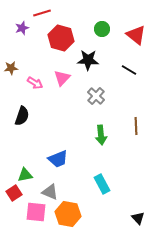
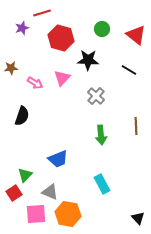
green triangle: rotated 35 degrees counterclockwise
pink square: moved 2 px down; rotated 10 degrees counterclockwise
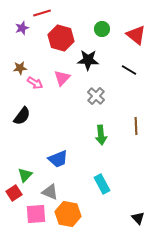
brown star: moved 9 px right
black semicircle: rotated 18 degrees clockwise
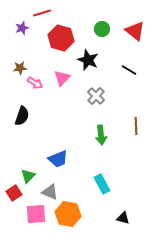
red triangle: moved 1 px left, 4 px up
black star: rotated 20 degrees clockwise
black semicircle: rotated 18 degrees counterclockwise
green triangle: moved 3 px right, 1 px down
black triangle: moved 15 px left; rotated 32 degrees counterclockwise
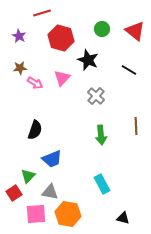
purple star: moved 3 px left, 8 px down; rotated 24 degrees counterclockwise
black semicircle: moved 13 px right, 14 px down
blue trapezoid: moved 6 px left
gray triangle: rotated 12 degrees counterclockwise
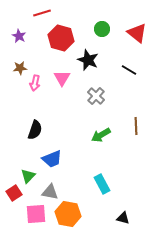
red triangle: moved 2 px right, 2 px down
pink triangle: rotated 12 degrees counterclockwise
pink arrow: rotated 70 degrees clockwise
green arrow: rotated 66 degrees clockwise
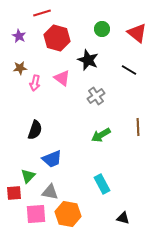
red hexagon: moved 4 px left
pink triangle: rotated 24 degrees counterclockwise
gray cross: rotated 12 degrees clockwise
brown line: moved 2 px right, 1 px down
red square: rotated 28 degrees clockwise
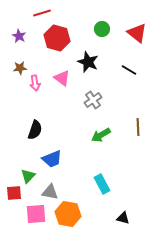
black star: moved 2 px down
pink arrow: rotated 21 degrees counterclockwise
gray cross: moved 3 px left, 4 px down
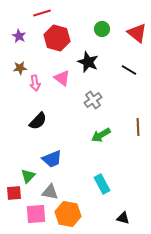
black semicircle: moved 3 px right, 9 px up; rotated 24 degrees clockwise
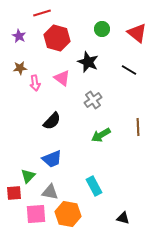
black semicircle: moved 14 px right
cyan rectangle: moved 8 px left, 2 px down
